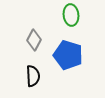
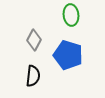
black semicircle: rotated 10 degrees clockwise
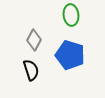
blue pentagon: moved 2 px right
black semicircle: moved 2 px left, 6 px up; rotated 25 degrees counterclockwise
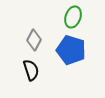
green ellipse: moved 2 px right, 2 px down; rotated 25 degrees clockwise
blue pentagon: moved 1 px right, 5 px up
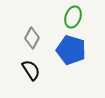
gray diamond: moved 2 px left, 2 px up
black semicircle: rotated 15 degrees counterclockwise
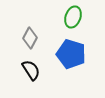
gray diamond: moved 2 px left
blue pentagon: moved 4 px down
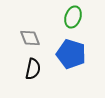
gray diamond: rotated 50 degrees counterclockwise
black semicircle: moved 2 px right, 1 px up; rotated 45 degrees clockwise
